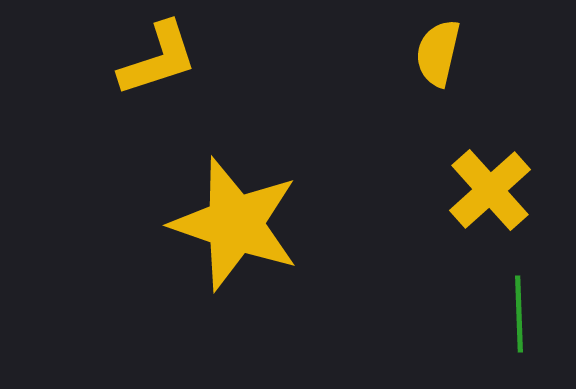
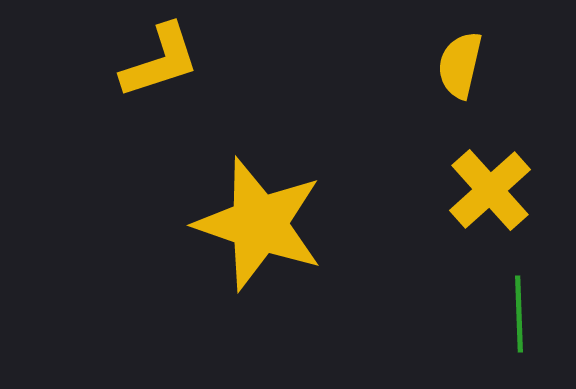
yellow semicircle: moved 22 px right, 12 px down
yellow L-shape: moved 2 px right, 2 px down
yellow star: moved 24 px right
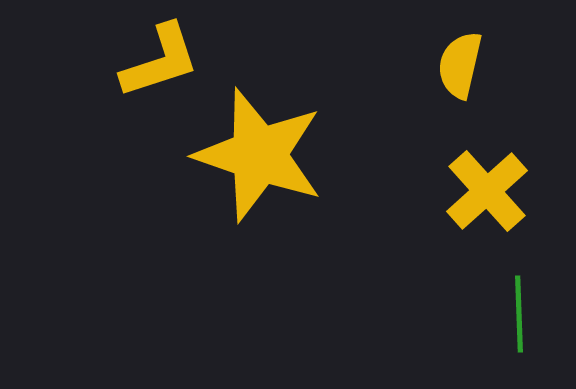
yellow cross: moved 3 px left, 1 px down
yellow star: moved 69 px up
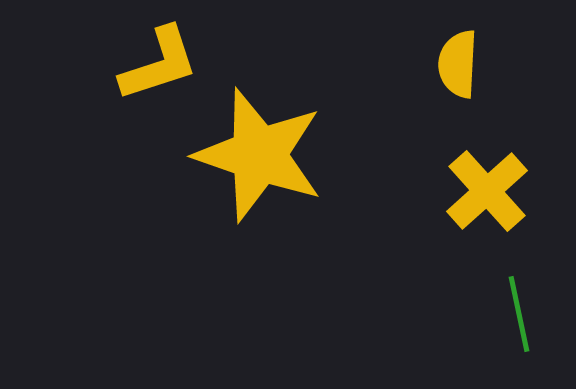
yellow L-shape: moved 1 px left, 3 px down
yellow semicircle: moved 2 px left, 1 px up; rotated 10 degrees counterclockwise
green line: rotated 10 degrees counterclockwise
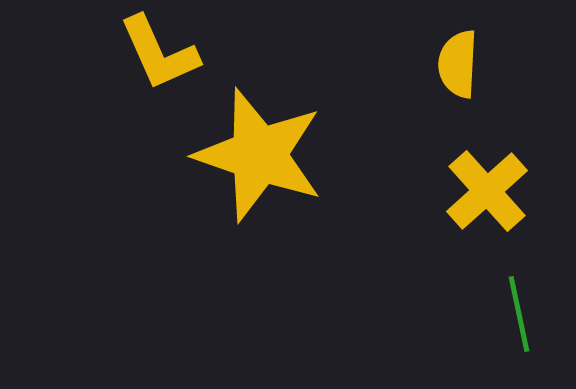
yellow L-shape: moved 11 px up; rotated 84 degrees clockwise
